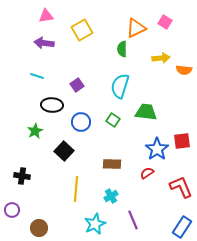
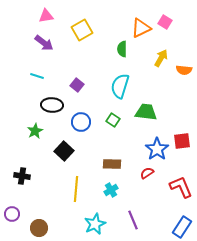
orange triangle: moved 5 px right
purple arrow: rotated 150 degrees counterclockwise
yellow arrow: rotated 54 degrees counterclockwise
purple square: rotated 16 degrees counterclockwise
cyan cross: moved 6 px up
purple circle: moved 4 px down
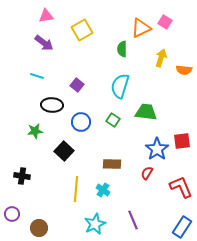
yellow arrow: rotated 12 degrees counterclockwise
green star: rotated 21 degrees clockwise
red semicircle: rotated 24 degrees counterclockwise
cyan cross: moved 8 px left; rotated 24 degrees counterclockwise
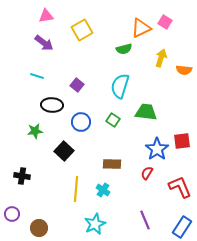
green semicircle: moved 2 px right; rotated 105 degrees counterclockwise
red L-shape: moved 1 px left
purple line: moved 12 px right
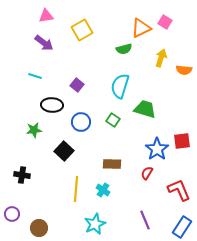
cyan line: moved 2 px left
green trapezoid: moved 1 px left, 3 px up; rotated 10 degrees clockwise
green star: moved 1 px left, 1 px up
black cross: moved 1 px up
red L-shape: moved 1 px left, 3 px down
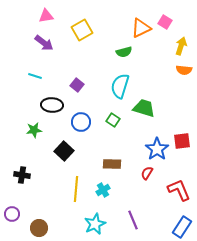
green semicircle: moved 3 px down
yellow arrow: moved 20 px right, 12 px up
green trapezoid: moved 1 px left, 1 px up
cyan cross: rotated 24 degrees clockwise
purple line: moved 12 px left
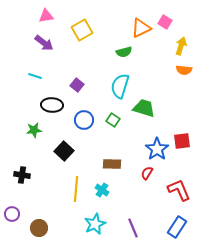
blue circle: moved 3 px right, 2 px up
cyan cross: moved 1 px left; rotated 24 degrees counterclockwise
purple line: moved 8 px down
blue rectangle: moved 5 px left
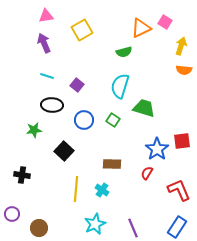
purple arrow: rotated 150 degrees counterclockwise
cyan line: moved 12 px right
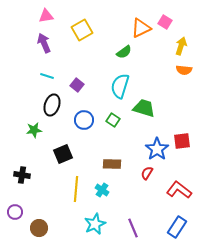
green semicircle: rotated 21 degrees counterclockwise
black ellipse: rotated 75 degrees counterclockwise
black square: moved 1 px left, 3 px down; rotated 24 degrees clockwise
red L-shape: rotated 30 degrees counterclockwise
purple circle: moved 3 px right, 2 px up
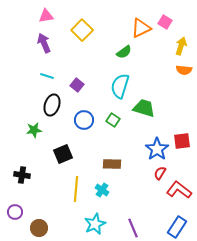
yellow square: rotated 15 degrees counterclockwise
red semicircle: moved 13 px right
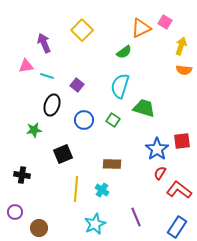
pink triangle: moved 20 px left, 50 px down
purple line: moved 3 px right, 11 px up
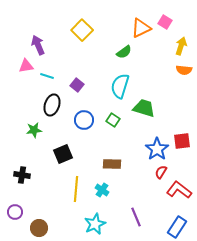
purple arrow: moved 6 px left, 2 px down
red semicircle: moved 1 px right, 1 px up
